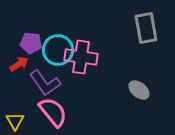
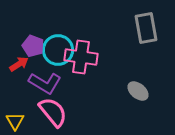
purple pentagon: moved 2 px right, 3 px down; rotated 15 degrees clockwise
purple L-shape: rotated 24 degrees counterclockwise
gray ellipse: moved 1 px left, 1 px down
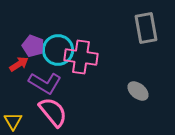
yellow triangle: moved 2 px left
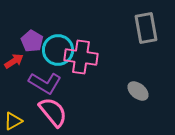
purple pentagon: moved 1 px left, 5 px up; rotated 10 degrees clockwise
red arrow: moved 5 px left, 3 px up
yellow triangle: rotated 30 degrees clockwise
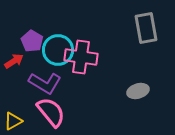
gray ellipse: rotated 55 degrees counterclockwise
pink semicircle: moved 2 px left
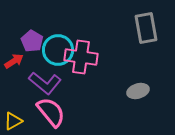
purple L-shape: rotated 8 degrees clockwise
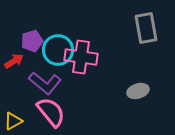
purple pentagon: rotated 25 degrees clockwise
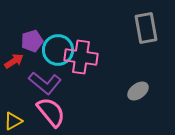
gray ellipse: rotated 20 degrees counterclockwise
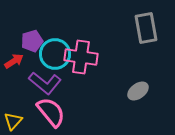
cyan circle: moved 3 px left, 4 px down
yellow triangle: rotated 18 degrees counterclockwise
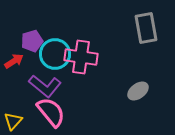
purple L-shape: moved 3 px down
